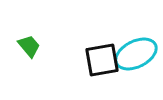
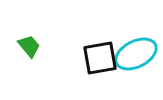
black square: moved 2 px left, 2 px up
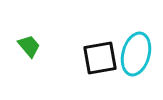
cyan ellipse: rotated 48 degrees counterclockwise
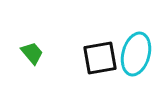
green trapezoid: moved 3 px right, 7 px down
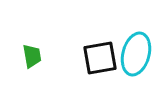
green trapezoid: moved 3 px down; rotated 30 degrees clockwise
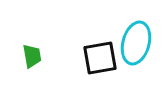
cyan ellipse: moved 11 px up
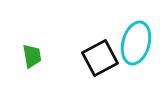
black square: rotated 18 degrees counterclockwise
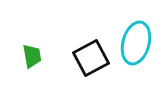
black square: moved 9 px left
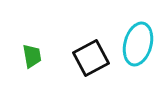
cyan ellipse: moved 2 px right, 1 px down
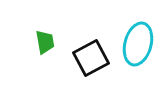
green trapezoid: moved 13 px right, 14 px up
